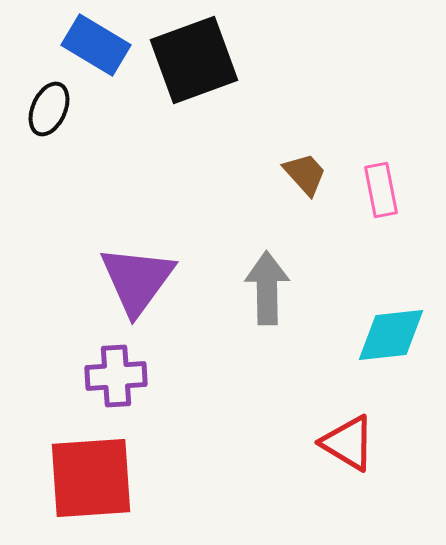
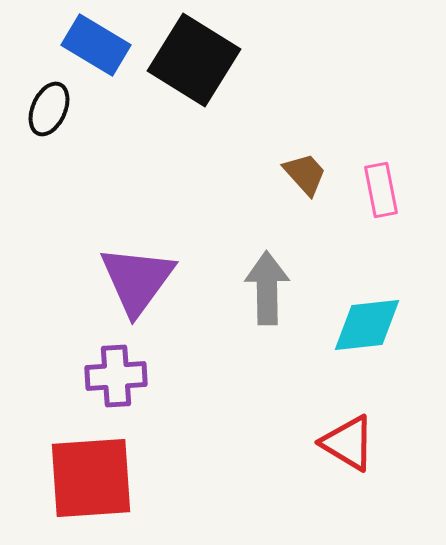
black square: rotated 38 degrees counterclockwise
cyan diamond: moved 24 px left, 10 px up
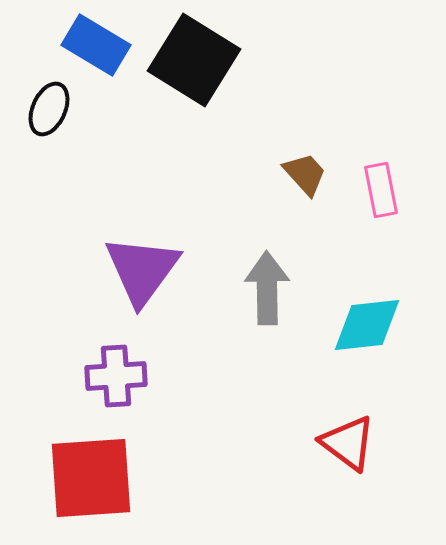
purple triangle: moved 5 px right, 10 px up
red triangle: rotated 6 degrees clockwise
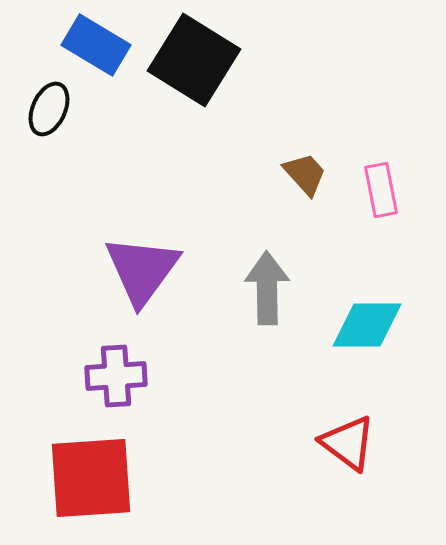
cyan diamond: rotated 6 degrees clockwise
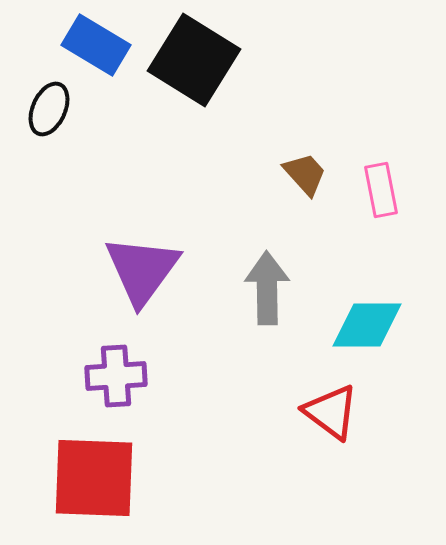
red triangle: moved 17 px left, 31 px up
red square: moved 3 px right; rotated 6 degrees clockwise
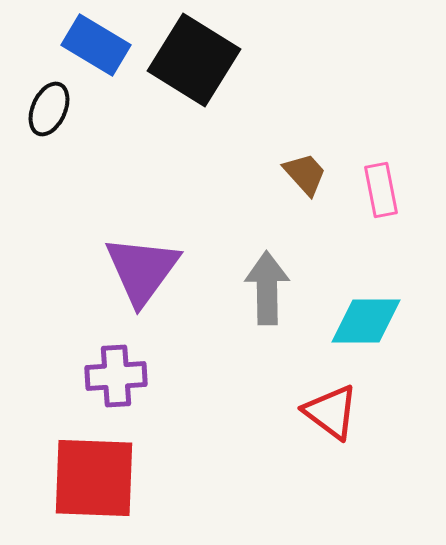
cyan diamond: moved 1 px left, 4 px up
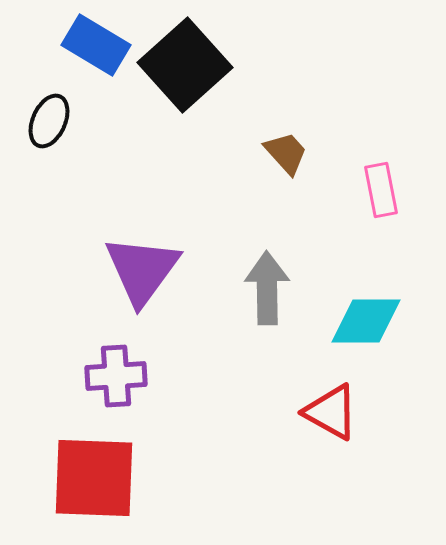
black square: moved 9 px left, 5 px down; rotated 16 degrees clockwise
black ellipse: moved 12 px down
brown trapezoid: moved 19 px left, 21 px up
red triangle: rotated 8 degrees counterclockwise
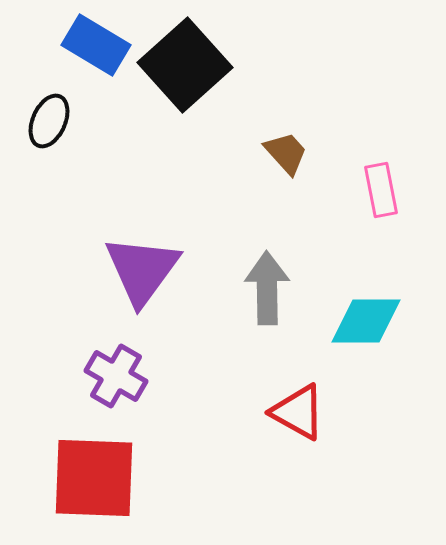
purple cross: rotated 34 degrees clockwise
red triangle: moved 33 px left
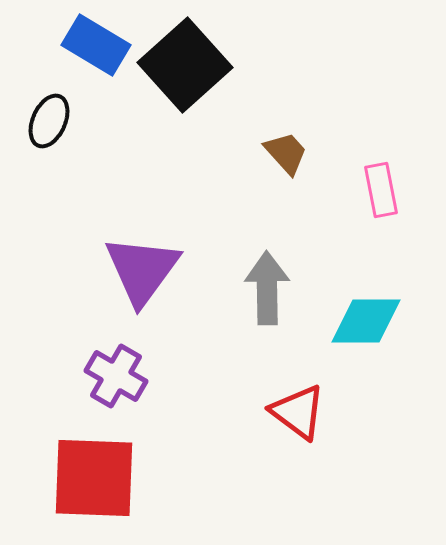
red triangle: rotated 8 degrees clockwise
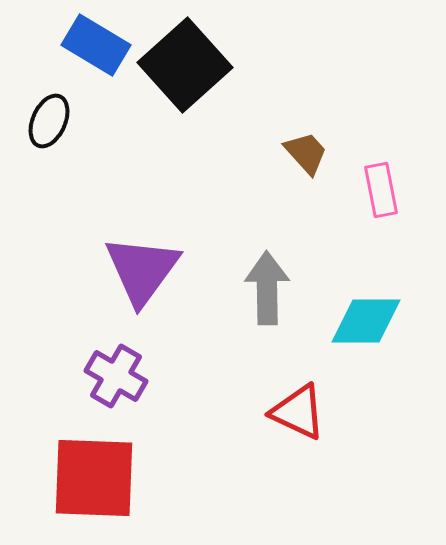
brown trapezoid: moved 20 px right
red triangle: rotated 12 degrees counterclockwise
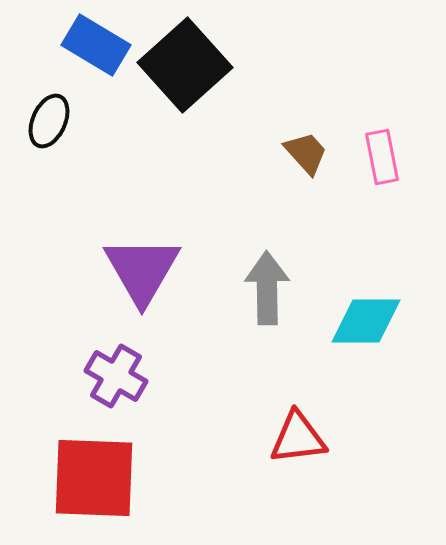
pink rectangle: moved 1 px right, 33 px up
purple triangle: rotated 6 degrees counterclockwise
red triangle: moved 26 px down; rotated 32 degrees counterclockwise
